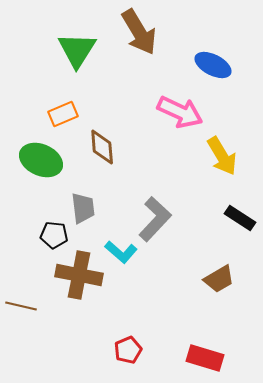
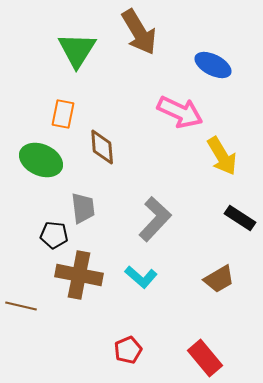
orange rectangle: rotated 56 degrees counterclockwise
cyan L-shape: moved 20 px right, 25 px down
red rectangle: rotated 33 degrees clockwise
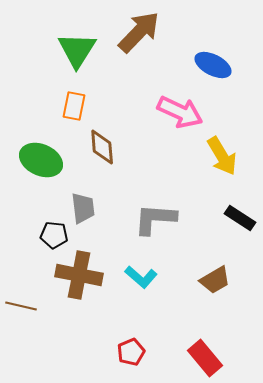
brown arrow: rotated 105 degrees counterclockwise
orange rectangle: moved 11 px right, 8 px up
gray L-shape: rotated 129 degrees counterclockwise
brown trapezoid: moved 4 px left, 1 px down
red pentagon: moved 3 px right, 2 px down
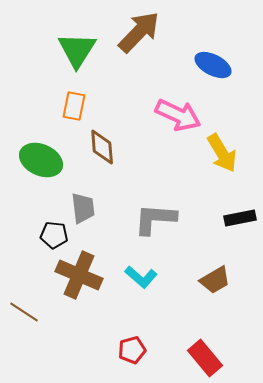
pink arrow: moved 2 px left, 3 px down
yellow arrow: moved 3 px up
black rectangle: rotated 44 degrees counterclockwise
brown cross: rotated 12 degrees clockwise
brown line: moved 3 px right, 6 px down; rotated 20 degrees clockwise
red pentagon: moved 1 px right, 2 px up; rotated 8 degrees clockwise
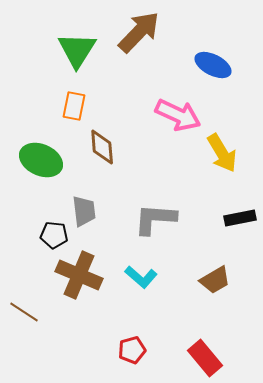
gray trapezoid: moved 1 px right, 3 px down
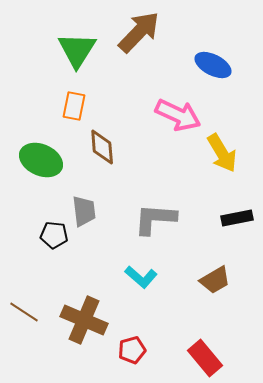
black rectangle: moved 3 px left
brown cross: moved 5 px right, 45 px down
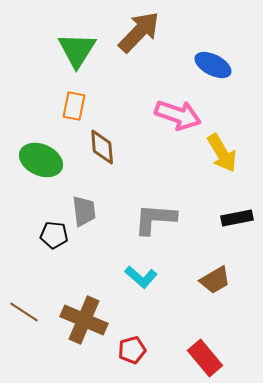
pink arrow: rotated 6 degrees counterclockwise
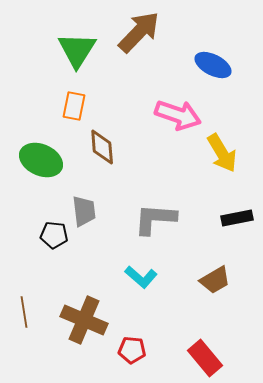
brown line: rotated 48 degrees clockwise
red pentagon: rotated 20 degrees clockwise
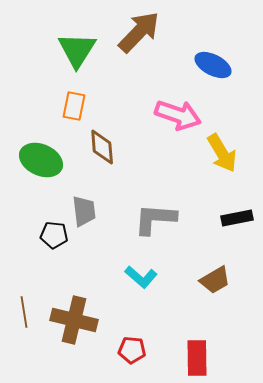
brown cross: moved 10 px left; rotated 9 degrees counterclockwise
red rectangle: moved 8 px left; rotated 39 degrees clockwise
